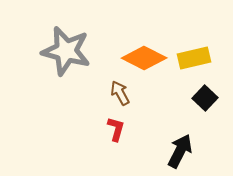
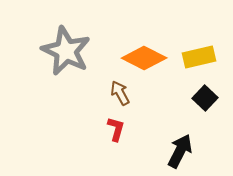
gray star: rotated 12 degrees clockwise
yellow rectangle: moved 5 px right, 1 px up
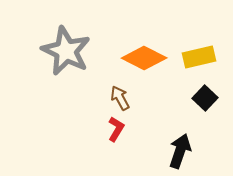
brown arrow: moved 5 px down
red L-shape: rotated 15 degrees clockwise
black arrow: rotated 8 degrees counterclockwise
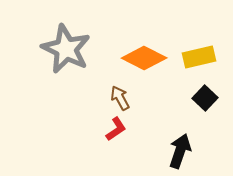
gray star: moved 2 px up
red L-shape: rotated 25 degrees clockwise
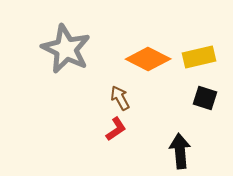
orange diamond: moved 4 px right, 1 px down
black square: rotated 25 degrees counterclockwise
black arrow: rotated 24 degrees counterclockwise
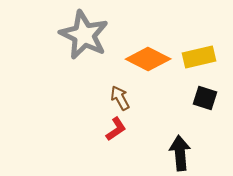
gray star: moved 18 px right, 14 px up
black arrow: moved 2 px down
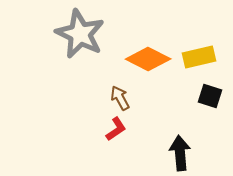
gray star: moved 4 px left, 1 px up
black square: moved 5 px right, 2 px up
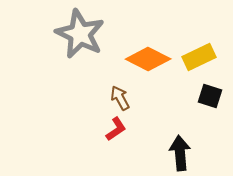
yellow rectangle: rotated 12 degrees counterclockwise
